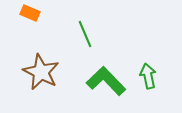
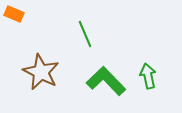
orange rectangle: moved 16 px left, 1 px down
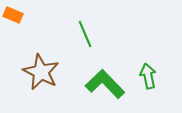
orange rectangle: moved 1 px left, 1 px down
green L-shape: moved 1 px left, 3 px down
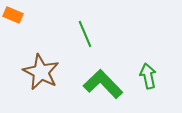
green L-shape: moved 2 px left
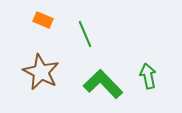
orange rectangle: moved 30 px right, 5 px down
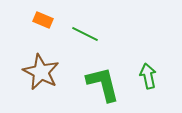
green line: rotated 40 degrees counterclockwise
green L-shape: rotated 30 degrees clockwise
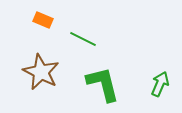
green line: moved 2 px left, 5 px down
green arrow: moved 12 px right, 8 px down; rotated 35 degrees clockwise
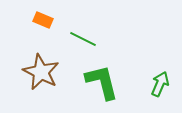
green L-shape: moved 1 px left, 2 px up
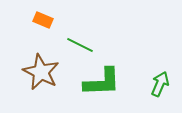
green line: moved 3 px left, 6 px down
green L-shape: rotated 102 degrees clockwise
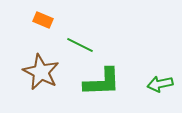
green arrow: rotated 125 degrees counterclockwise
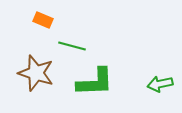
green line: moved 8 px left, 1 px down; rotated 12 degrees counterclockwise
brown star: moved 5 px left, 1 px down; rotated 9 degrees counterclockwise
green L-shape: moved 7 px left
